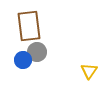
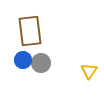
brown rectangle: moved 1 px right, 5 px down
gray circle: moved 4 px right, 11 px down
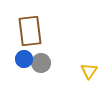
blue circle: moved 1 px right, 1 px up
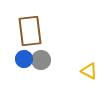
gray circle: moved 3 px up
yellow triangle: rotated 36 degrees counterclockwise
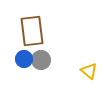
brown rectangle: moved 2 px right
yellow triangle: rotated 12 degrees clockwise
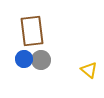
yellow triangle: moved 1 px up
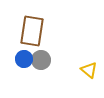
brown rectangle: rotated 16 degrees clockwise
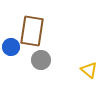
blue circle: moved 13 px left, 12 px up
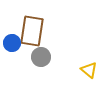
blue circle: moved 1 px right, 4 px up
gray circle: moved 3 px up
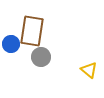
blue circle: moved 1 px left, 1 px down
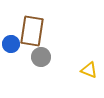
yellow triangle: rotated 18 degrees counterclockwise
